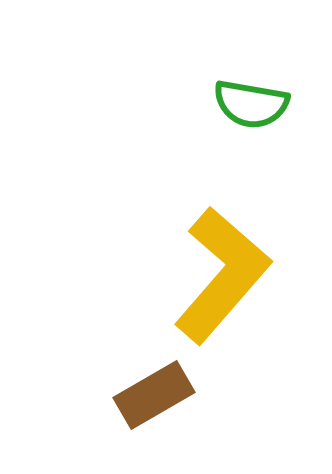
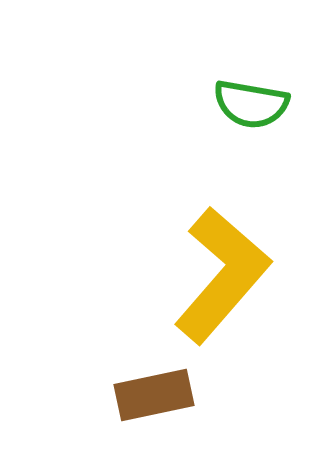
brown rectangle: rotated 18 degrees clockwise
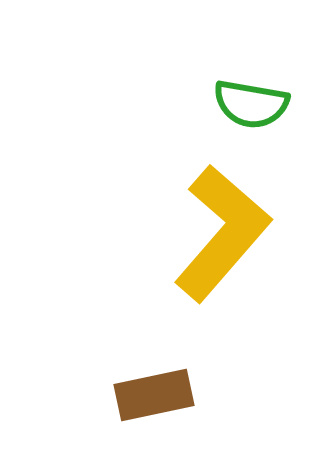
yellow L-shape: moved 42 px up
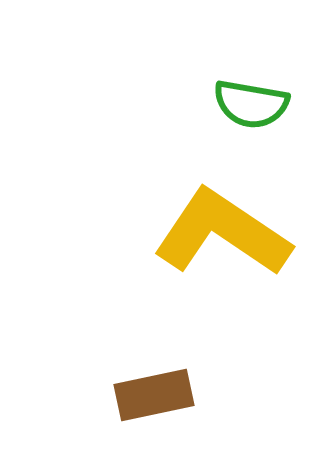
yellow L-shape: rotated 97 degrees counterclockwise
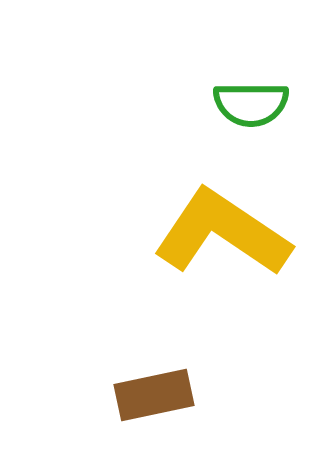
green semicircle: rotated 10 degrees counterclockwise
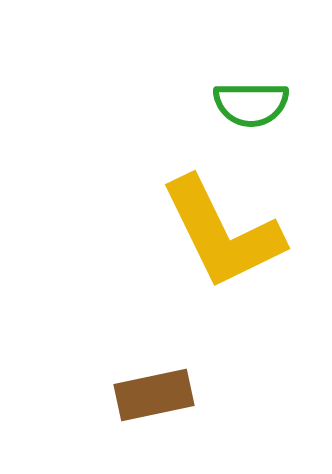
yellow L-shape: rotated 150 degrees counterclockwise
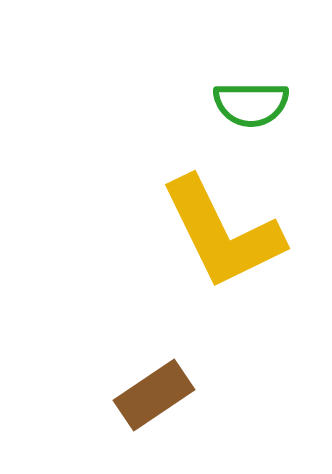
brown rectangle: rotated 22 degrees counterclockwise
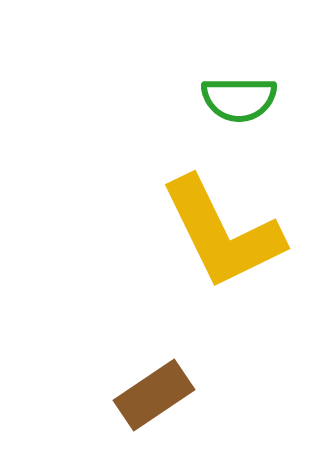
green semicircle: moved 12 px left, 5 px up
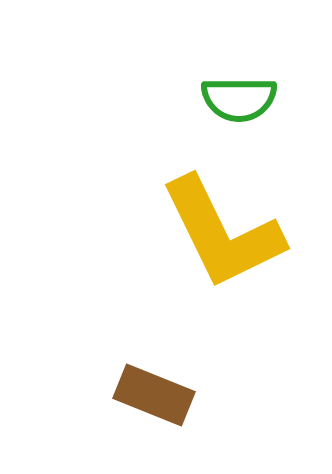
brown rectangle: rotated 56 degrees clockwise
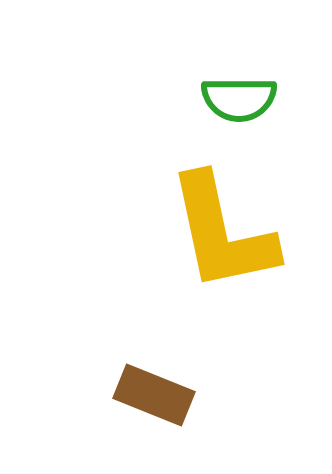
yellow L-shape: rotated 14 degrees clockwise
